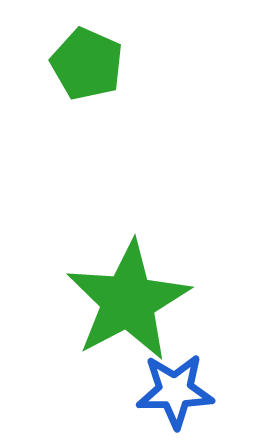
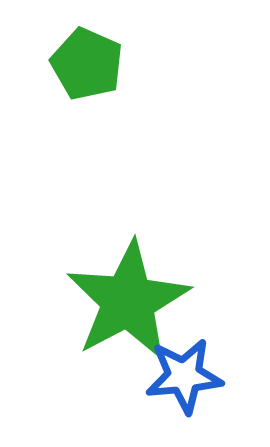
blue star: moved 9 px right, 15 px up; rotated 4 degrees counterclockwise
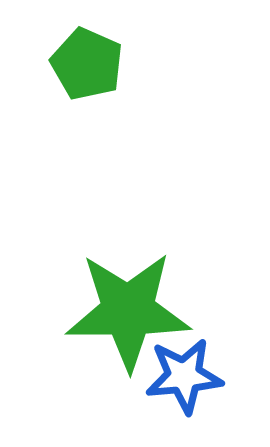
green star: moved 10 px down; rotated 28 degrees clockwise
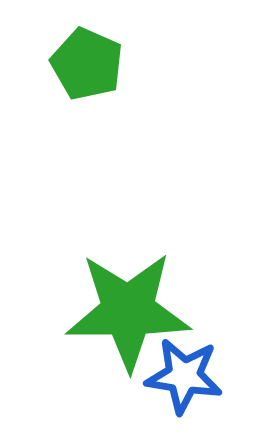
blue star: rotated 14 degrees clockwise
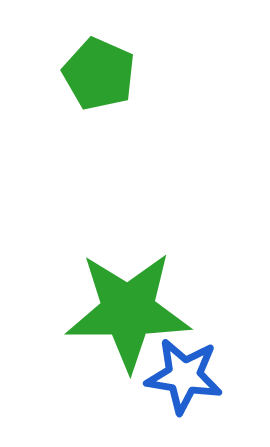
green pentagon: moved 12 px right, 10 px down
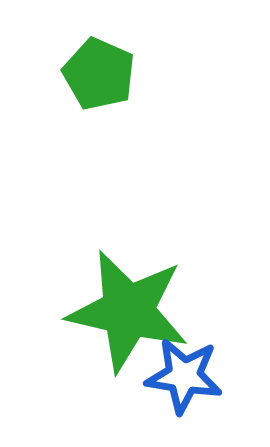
green star: rotated 13 degrees clockwise
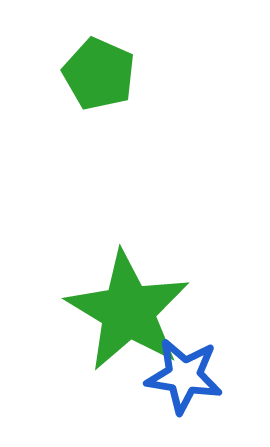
green star: rotated 18 degrees clockwise
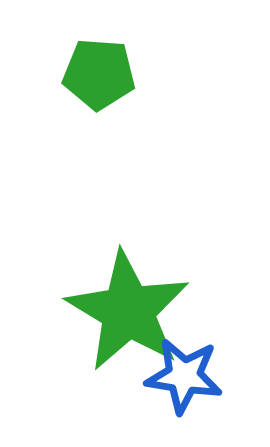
green pentagon: rotated 20 degrees counterclockwise
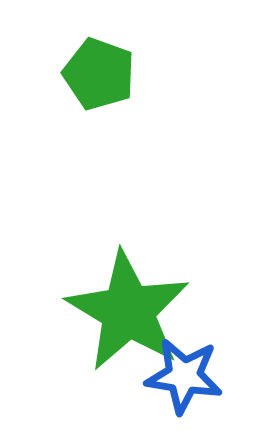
green pentagon: rotated 16 degrees clockwise
